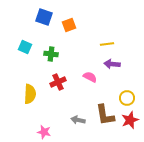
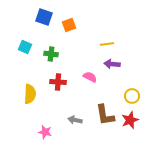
red cross: rotated 28 degrees clockwise
yellow circle: moved 5 px right, 2 px up
gray arrow: moved 3 px left
pink star: moved 1 px right
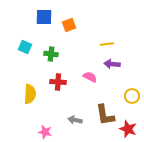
blue square: rotated 18 degrees counterclockwise
red star: moved 2 px left, 9 px down; rotated 30 degrees counterclockwise
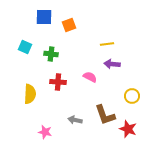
brown L-shape: rotated 10 degrees counterclockwise
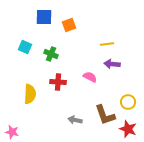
green cross: rotated 16 degrees clockwise
yellow circle: moved 4 px left, 6 px down
pink star: moved 33 px left
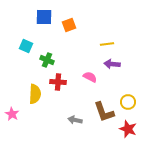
cyan square: moved 1 px right, 1 px up
green cross: moved 4 px left, 6 px down
yellow semicircle: moved 5 px right
brown L-shape: moved 1 px left, 3 px up
pink star: moved 18 px up; rotated 16 degrees clockwise
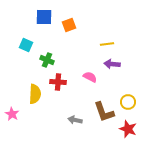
cyan square: moved 1 px up
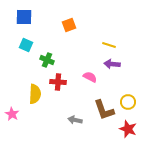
blue square: moved 20 px left
yellow line: moved 2 px right, 1 px down; rotated 24 degrees clockwise
brown L-shape: moved 2 px up
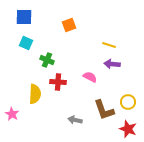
cyan square: moved 2 px up
